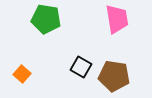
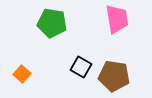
green pentagon: moved 6 px right, 4 px down
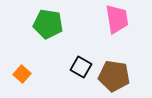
green pentagon: moved 4 px left, 1 px down
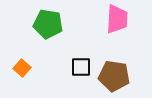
pink trapezoid: rotated 12 degrees clockwise
black square: rotated 30 degrees counterclockwise
orange square: moved 6 px up
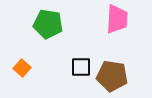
brown pentagon: moved 2 px left
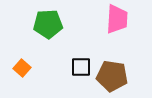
green pentagon: rotated 12 degrees counterclockwise
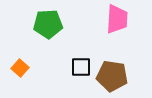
orange square: moved 2 px left
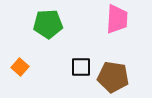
orange square: moved 1 px up
brown pentagon: moved 1 px right, 1 px down
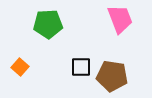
pink trapezoid: moved 3 px right; rotated 24 degrees counterclockwise
brown pentagon: moved 1 px left, 1 px up
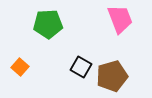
black square: rotated 30 degrees clockwise
brown pentagon: rotated 24 degrees counterclockwise
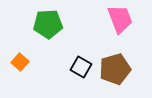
orange square: moved 5 px up
brown pentagon: moved 3 px right, 7 px up
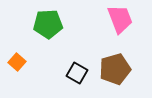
orange square: moved 3 px left
black square: moved 4 px left, 6 px down
